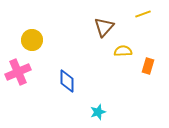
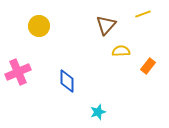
brown triangle: moved 2 px right, 2 px up
yellow circle: moved 7 px right, 14 px up
yellow semicircle: moved 2 px left
orange rectangle: rotated 21 degrees clockwise
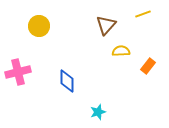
pink cross: rotated 10 degrees clockwise
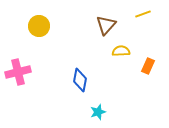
orange rectangle: rotated 14 degrees counterclockwise
blue diamond: moved 13 px right, 1 px up; rotated 10 degrees clockwise
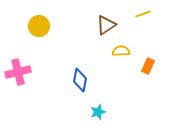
brown triangle: rotated 15 degrees clockwise
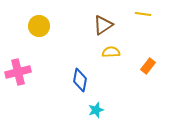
yellow line: rotated 28 degrees clockwise
brown triangle: moved 3 px left
yellow semicircle: moved 10 px left, 1 px down
orange rectangle: rotated 14 degrees clockwise
cyan star: moved 2 px left, 2 px up
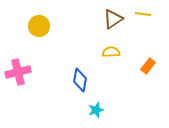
brown triangle: moved 10 px right, 6 px up
